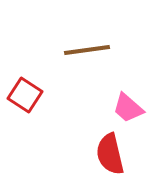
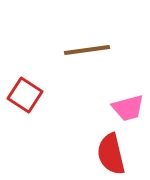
pink trapezoid: rotated 56 degrees counterclockwise
red semicircle: moved 1 px right
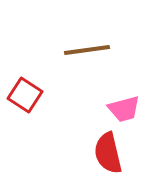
pink trapezoid: moved 4 px left, 1 px down
red semicircle: moved 3 px left, 1 px up
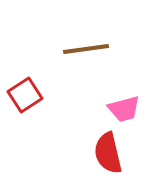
brown line: moved 1 px left, 1 px up
red square: rotated 24 degrees clockwise
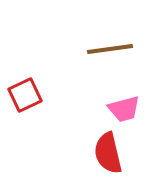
brown line: moved 24 px right
red square: rotated 8 degrees clockwise
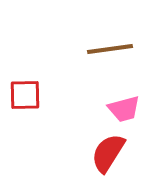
red square: rotated 24 degrees clockwise
red semicircle: rotated 45 degrees clockwise
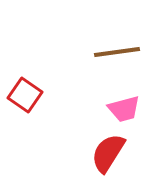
brown line: moved 7 px right, 3 px down
red square: rotated 36 degrees clockwise
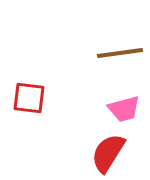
brown line: moved 3 px right, 1 px down
red square: moved 4 px right, 3 px down; rotated 28 degrees counterclockwise
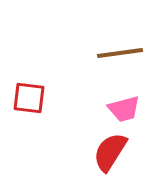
red semicircle: moved 2 px right, 1 px up
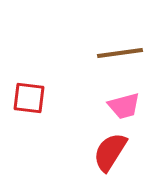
pink trapezoid: moved 3 px up
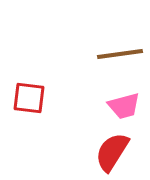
brown line: moved 1 px down
red semicircle: moved 2 px right
